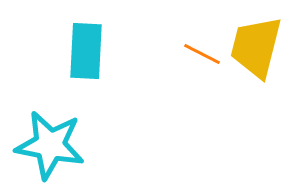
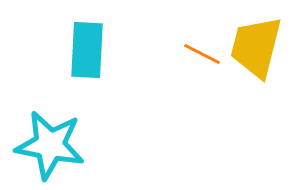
cyan rectangle: moved 1 px right, 1 px up
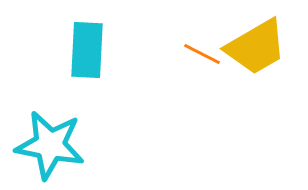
yellow trapezoid: rotated 134 degrees counterclockwise
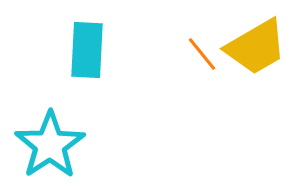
orange line: rotated 24 degrees clockwise
cyan star: rotated 28 degrees clockwise
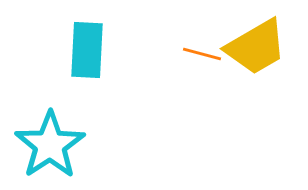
orange line: rotated 36 degrees counterclockwise
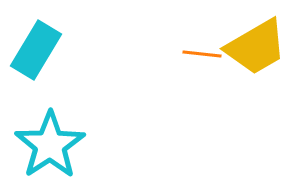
cyan rectangle: moved 51 px left; rotated 28 degrees clockwise
orange line: rotated 9 degrees counterclockwise
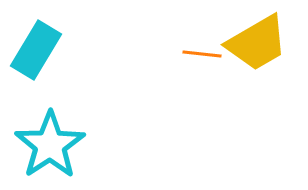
yellow trapezoid: moved 1 px right, 4 px up
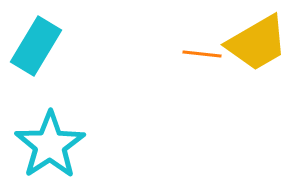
cyan rectangle: moved 4 px up
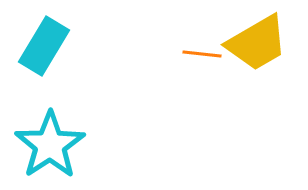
cyan rectangle: moved 8 px right
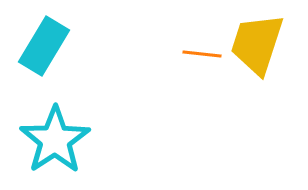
yellow trapezoid: moved 1 px down; rotated 138 degrees clockwise
cyan star: moved 5 px right, 5 px up
